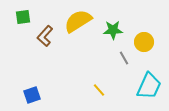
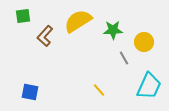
green square: moved 1 px up
blue square: moved 2 px left, 3 px up; rotated 30 degrees clockwise
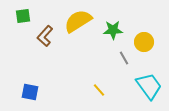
cyan trapezoid: rotated 60 degrees counterclockwise
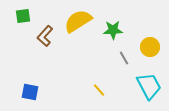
yellow circle: moved 6 px right, 5 px down
cyan trapezoid: rotated 8 degrees clockwise
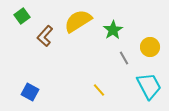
green square: moved 1 px left; rotated 28 degrees counterclockwise
green star: rotated 30 degrees counterclockwise
blue square: rotated 18 degrees clockwise
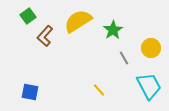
green square: moved 6 px right
yellow circle: moved 1 px right, 1 px down
blue square: rotated 18 degrees counterclockwise
